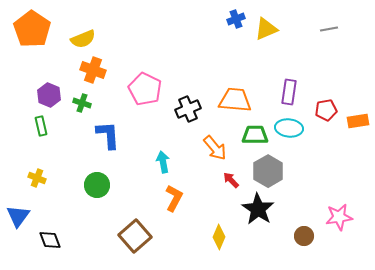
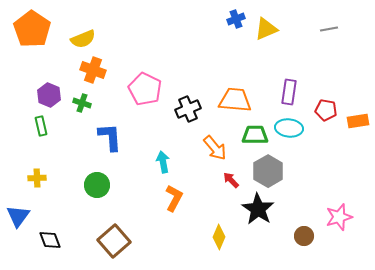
red pentagon: rotated 20 degrees clockwise
blue L-shape: moved 2 px right, 2 px down
yellow cross: rotated 24 degrees counterclockwise
pink star: rotated 8 degrees counterclockwise
brown square: moved 21 px left, 5 px down
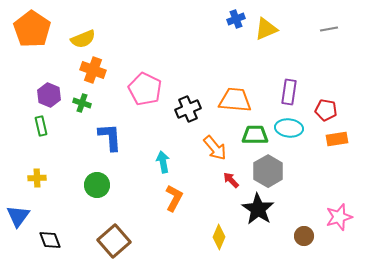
orange rectangle: moved 21 px left, 18 px down
